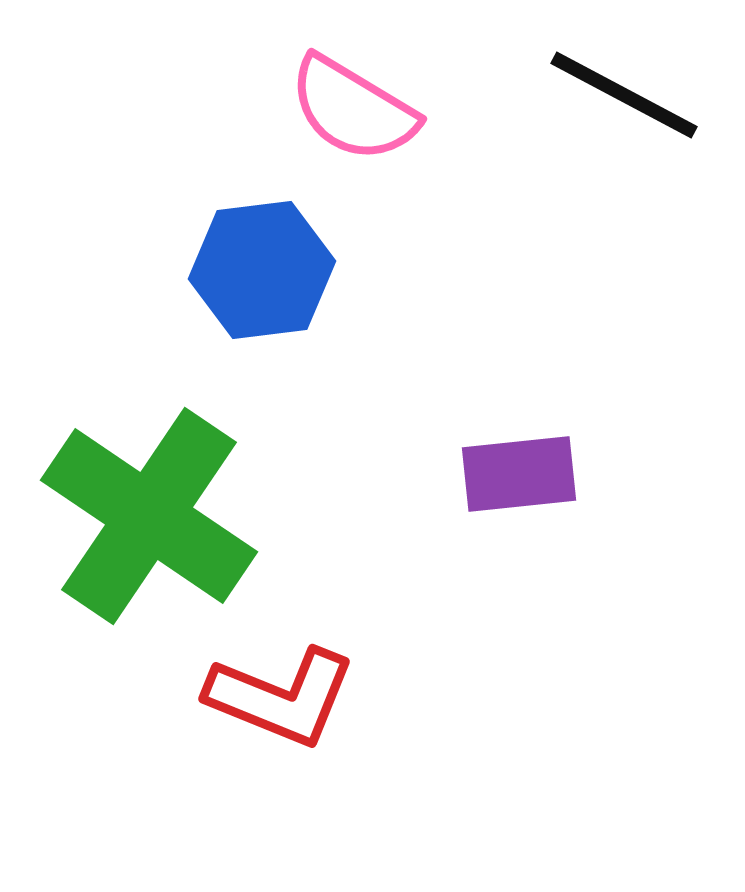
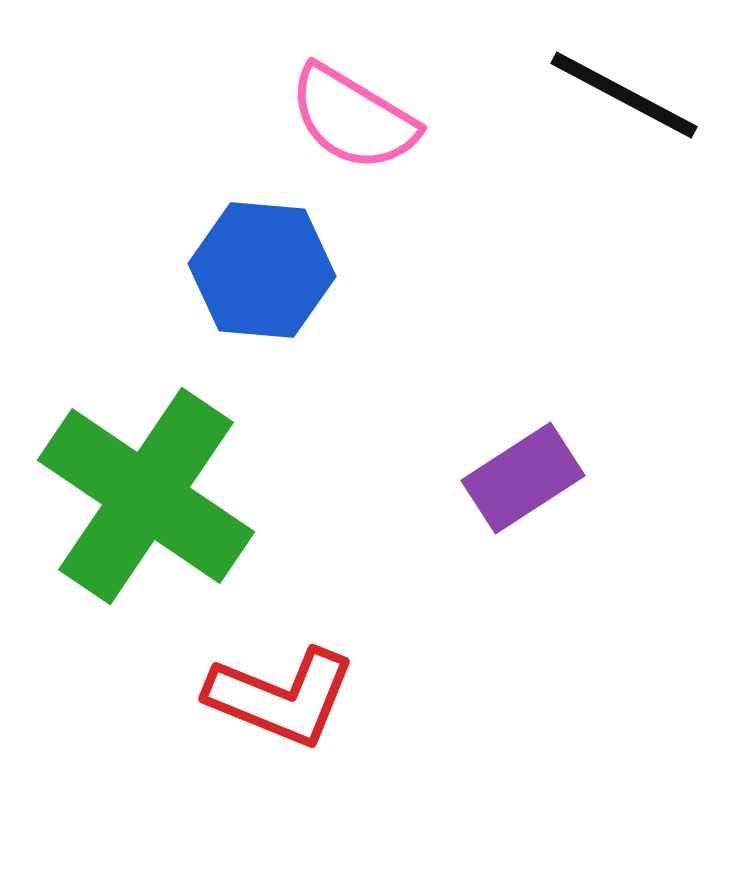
pink semicircle: moved 9 px down
blue hexagon: rotated 12 degrees clockwise
purple rectangle: moved 4 px right, 4 px down; rotated 27 degrees counterclockwise
green cross: moved 3 px left, 20 px up
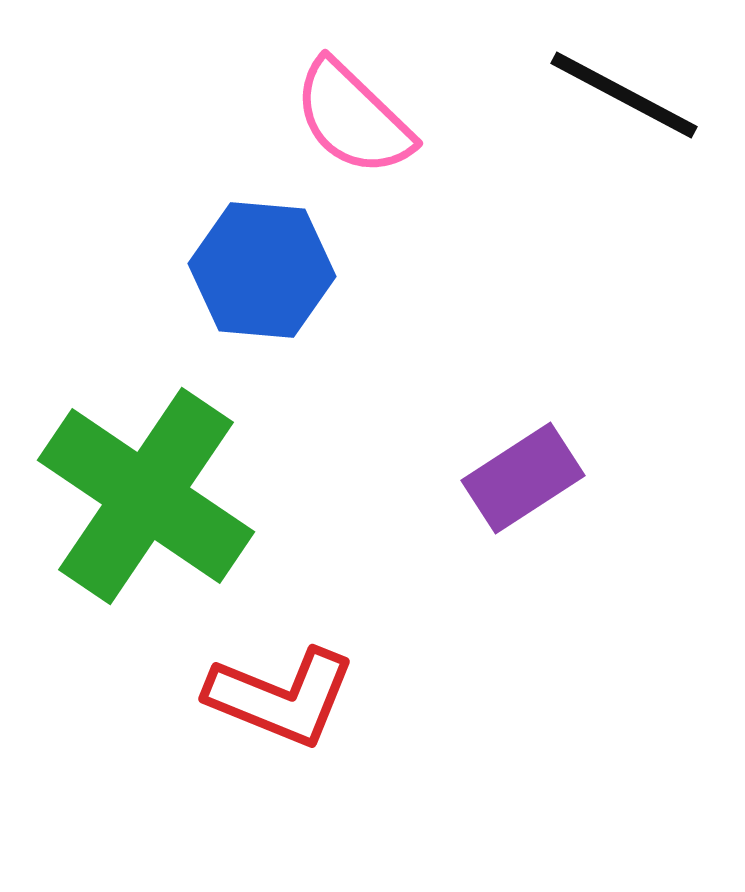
pink semicircle: rotated 13 degrees clockwise
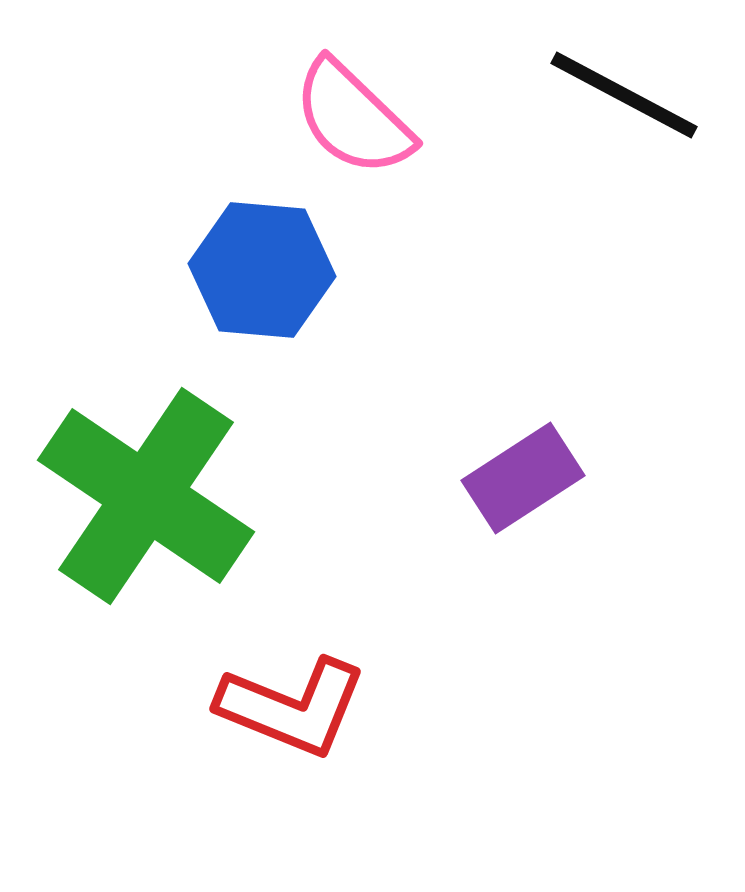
red L-shape: moved 11 px right, 10 px down
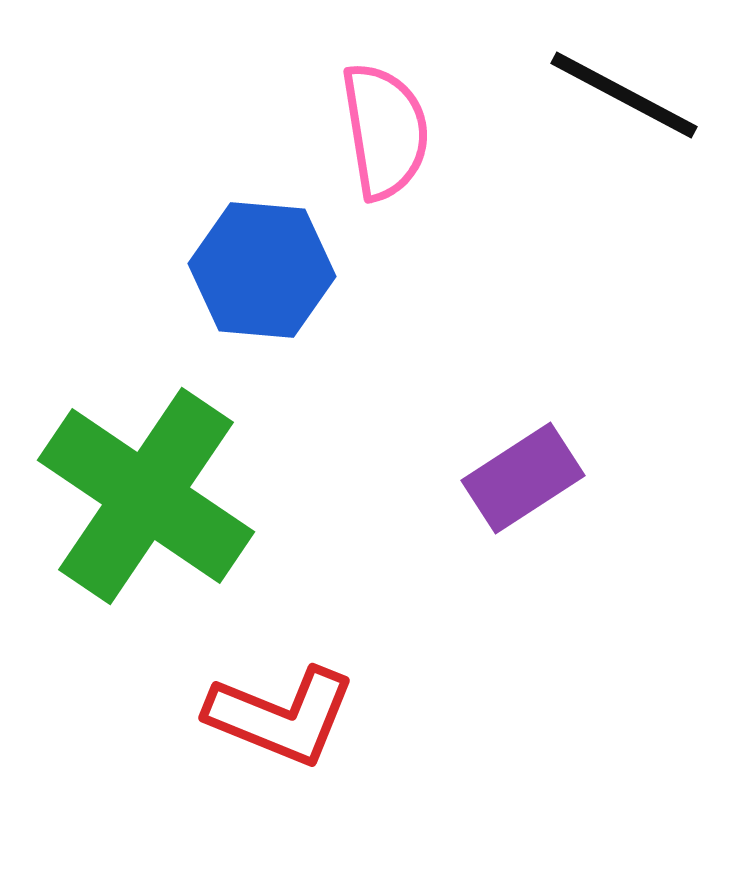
pink semicircle: moved 32 px right, 13 px down; rotated 143 degrees counterclockwise
red L-shape: moved 11 px left, 9 px down
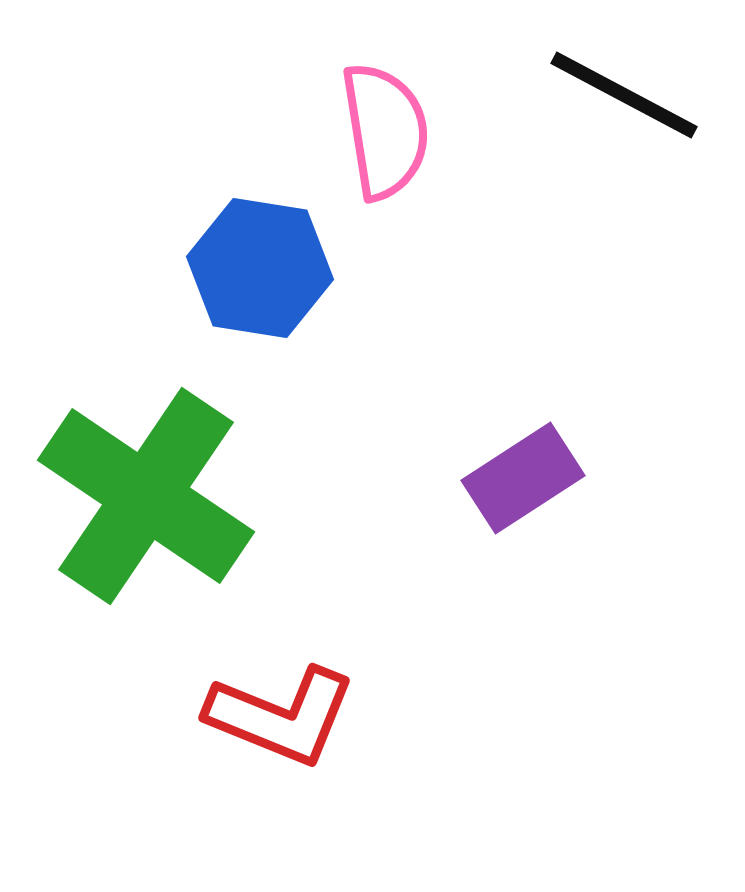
blue hexagon: moved 2 px left, 2 px up; rotated 4 degrees clockwise
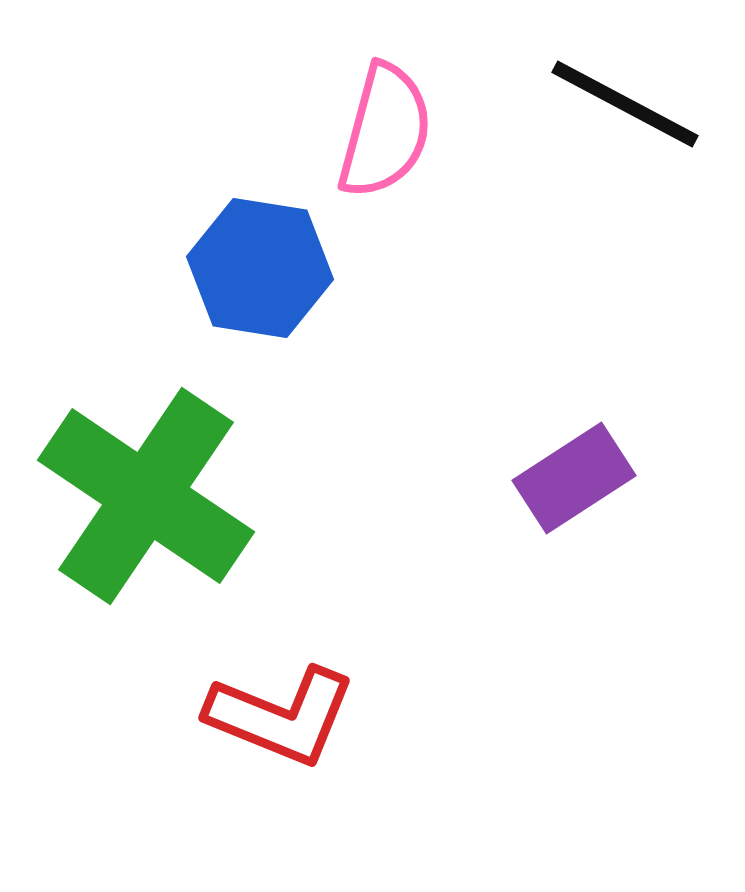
black line: moved 1 px right, 9 px down
pink semicircle: rotated 24 degrees clockwise
purple rectangle: moved 51 px right
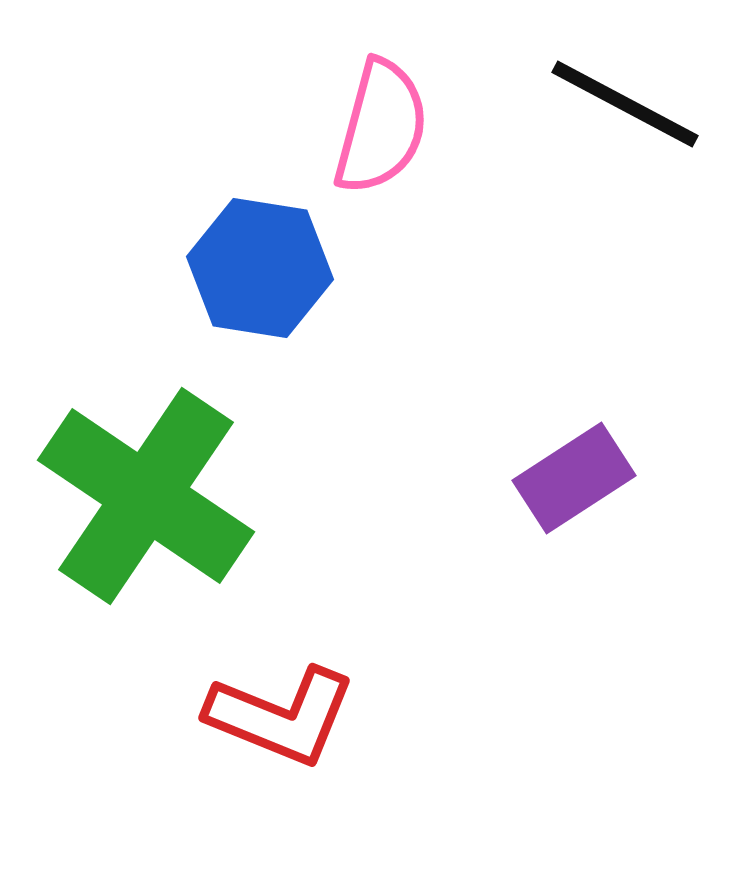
pink semicircle: moved 4 px left, 4 px up
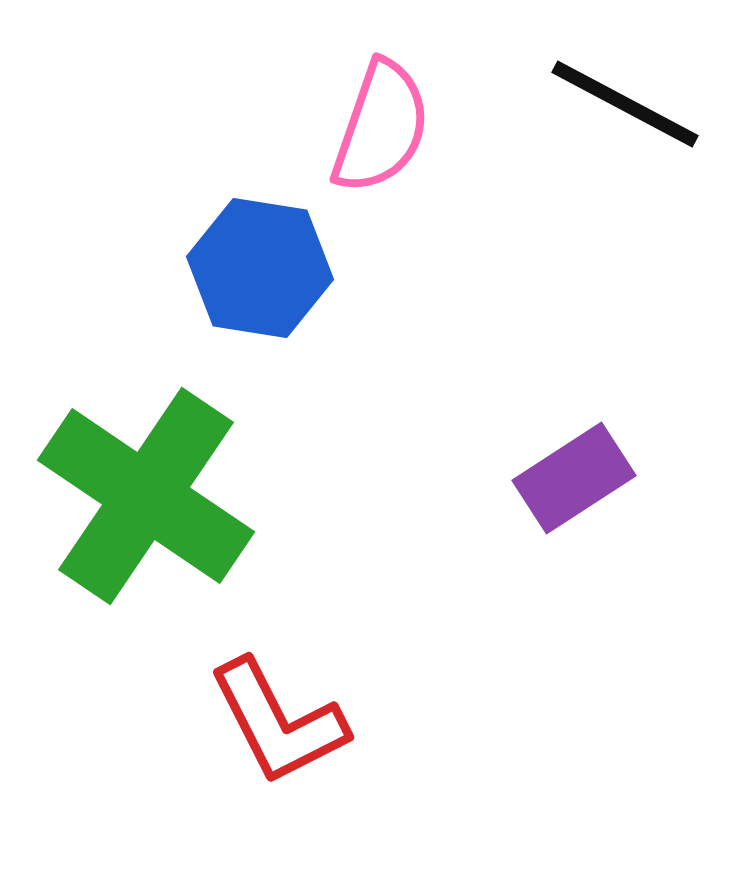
pink semicircle: rotated 4 degrees clockwise
red L-shape: moved 3 px left, 6 px down; rotated 41 degrees clockwise
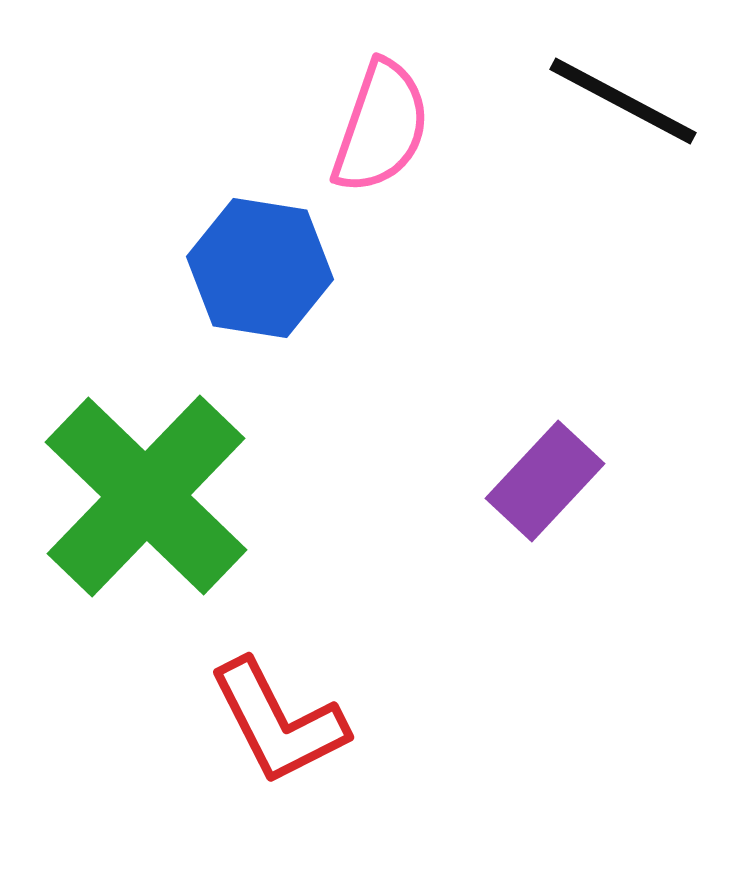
black line: moved 2 px left, 3 px up
purple rectangle: moved 29 px left, 3 px down; rotated 14 degrees counterclockwise
green cross: rotated 10 degrees clockwise
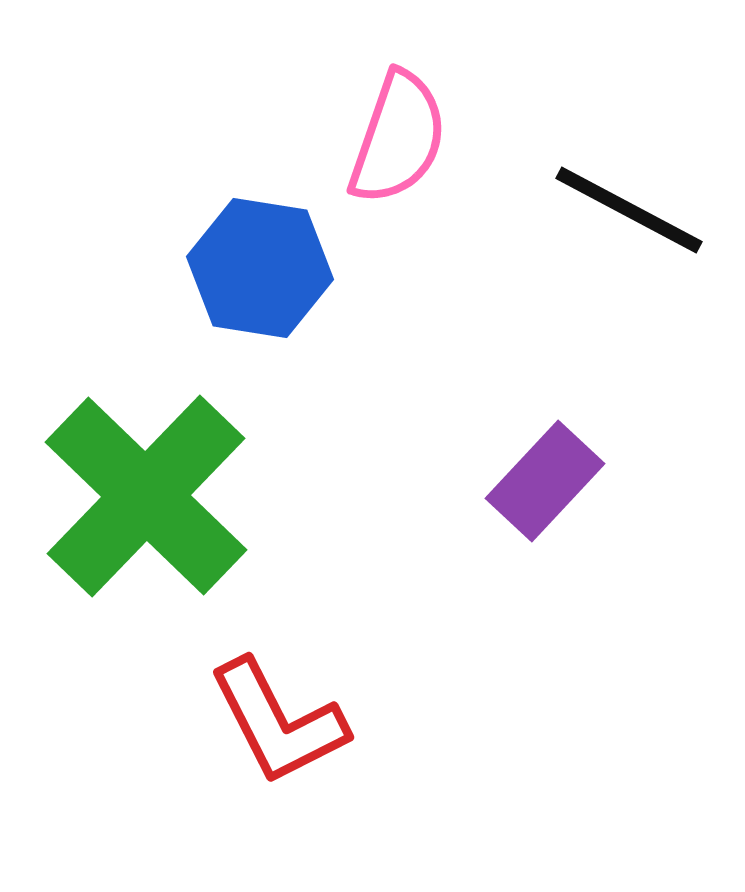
black line: moved 6 px right, 109 px down
pink semicircle: moved 17 px right, 11 px down
